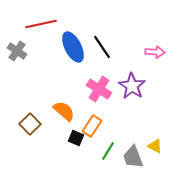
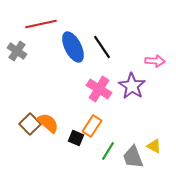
pink arrow: moved 9 px down
orange semicircle: moved 16 px left, 12 px down
yellow triangle: moved 1 px left
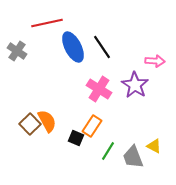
red line: moved 6 px right, 1 px up
purple star: moved 3 px right, 1 px up
orange semicircle: moved 1 px left, 2 px up; rotated 20 degrees clockwise
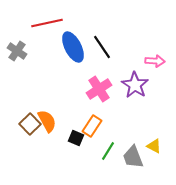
pink cross: rotated 25 degrees clockwise
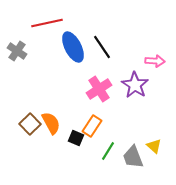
orange semicircle: moved 4 px right, 2 px down
yellow triangle: rotated 14 degrees clockwise
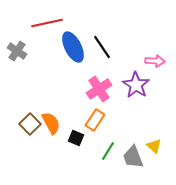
purple star: moved 1 px right
orange rectangle: moved 3 px right, 6 px up
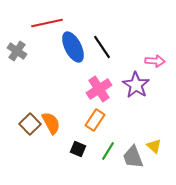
black square: moved 2 px right, 11 px down
